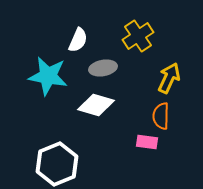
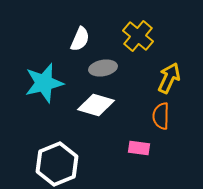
yellow cross: rotated 16 degrees counterclockwise
white semicircle: moved 2 px right, 1 px up
cyan star: moved 4 px left, 7 px down; rotated 24 degrees counterclockwise
pink rectangle: moved 8 px left, 6 px down
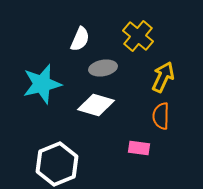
yellow arrow: moved 6 px left, 1 px up
cyan star: moved 2 px left, 1 px down
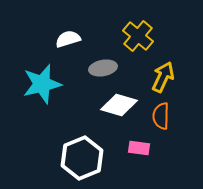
white semicircle: moved 12 px left; rotated 130 degrees counterclockwise
white diamond: moved 23 px right
white hexagon: moved 25 px right, 6 px up
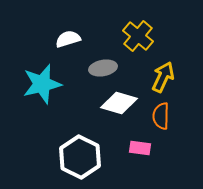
white diamond: moved 2 px up
pink rectangle: moved 1 px right
white hexagon: moved 2 px left, 1 px up; rotated 12 degrees counterclockwise
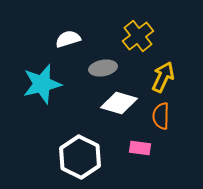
yellow cross: rotated 12 degrees clockwise
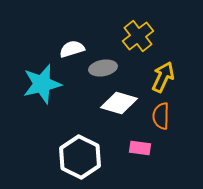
white semicircle: moved 4 px right, 10 px down
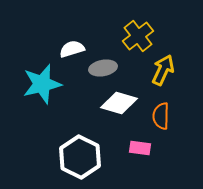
yellow arrow: moved 7 px up
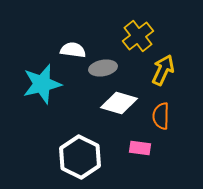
white semicircle: moved 1 px right, 1 px down; rotated 25 degrees clockwise
